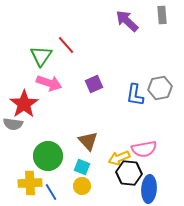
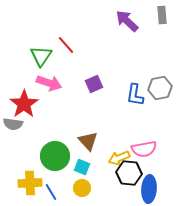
green circle: moved 7 px right
yellow circle: moved 2 px down
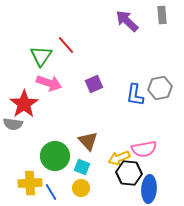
yellow circle: moved 1 px left
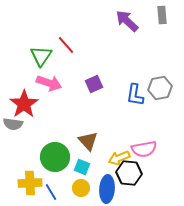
green circle: moved 1 px down
blue ellipse: moved 42 px left
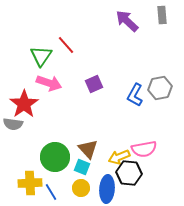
blue L-shape: rotated 20 degrees clockwise
brown triangle: moved 8 px down
yellow arrow: moved 1 px up
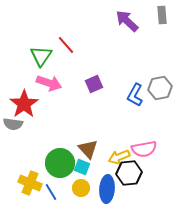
green circle: moved 5 px right, 6 px down
black hexagon: rotated 10 degrees counterclockwise
yellow cross: rotated 25 degrees clockwise
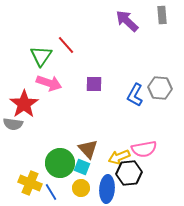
purple square: rotated 24 degrees clockwise
gray hexagon: rotated 15 degrees clockwise
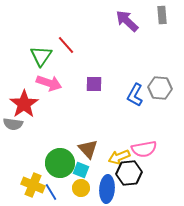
cyan square: moved 1 px left, 3 px down
yellow cross: moved 3 px right, 2 px down
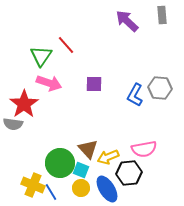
yellow arrow: moved 11 px left
blue ellipse: rotated 36 degrees counterclockwise
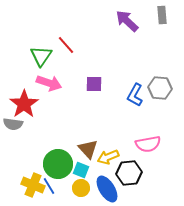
pink semicircle: moved 4 px right, 5 px up
green circle: moved 2 px left, 1 px down
blue line: moved 2 px left, 6 px up
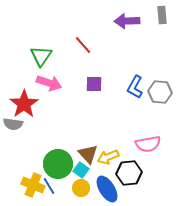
purple arrow: rotated 45 degrees counterclockwise
red line: moved 17 px right
gray hexagon: moved 4 px down
blue L-shape: moved 8 px up
brown triangle: moved 5 px down
cyan square: rotated 14 degrees clockwise
